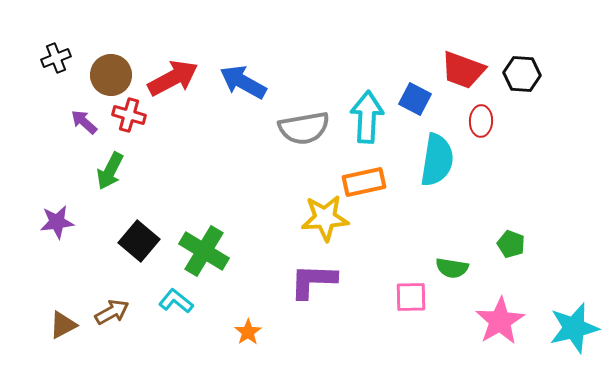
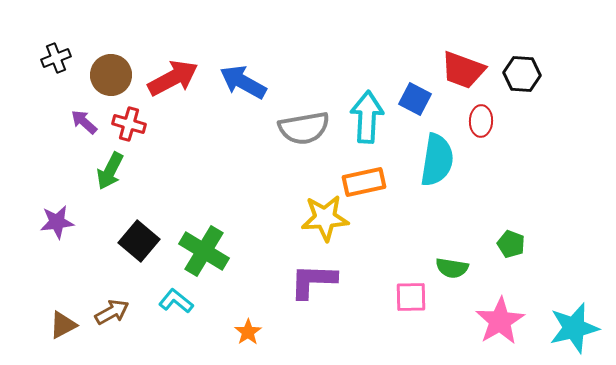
red cross: moved 9 px down
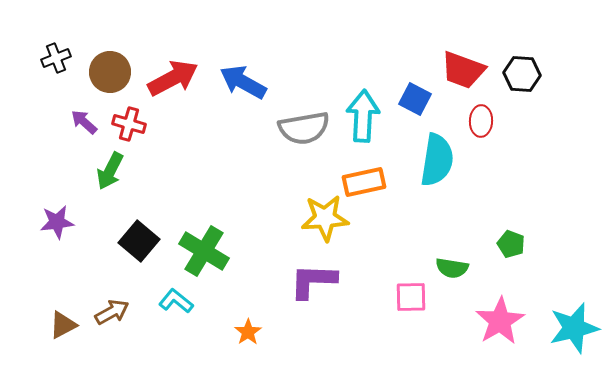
brown circle: moved 1 px left, 3 px up
cyan arrow: moved 4 px left, 1 px up
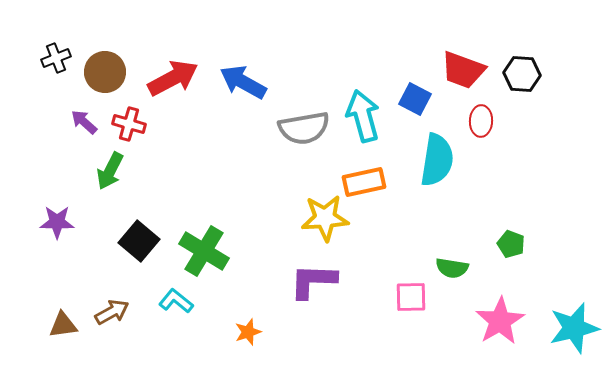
brown circle: moved 5 px left
cyan arrow: rotated 18 degrees counterclockwise
purple star: rotated 8 degrees clockwise
brown triangle: rotated 20 degrees clockwise
orange star: rotated 16 degrees clockwise
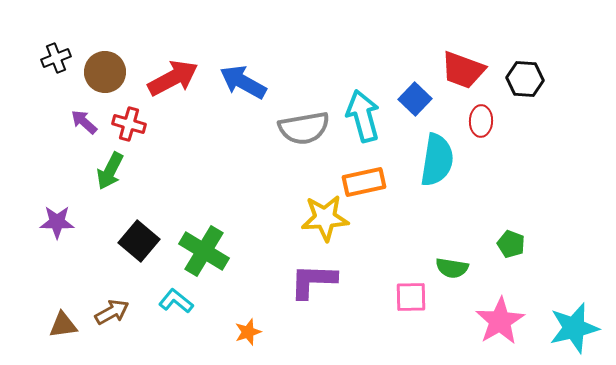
black hexagon: moved 3 px right, 5 px down
blue square: rotated 16 degrees clockwise
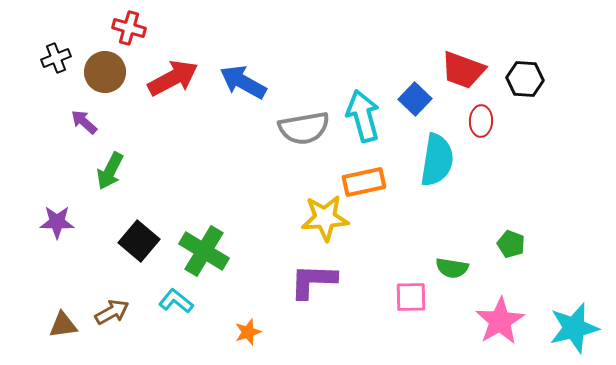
red cross: moved 96 px up
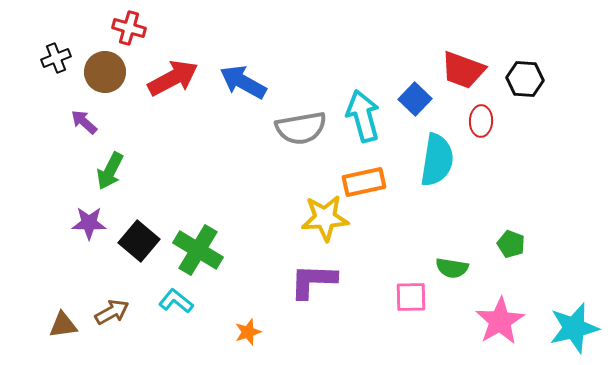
gray semicircle: moved 3 px left
purple star: moved 32 px right, 1 px down
green cross: moved 6 px left, 1 px up
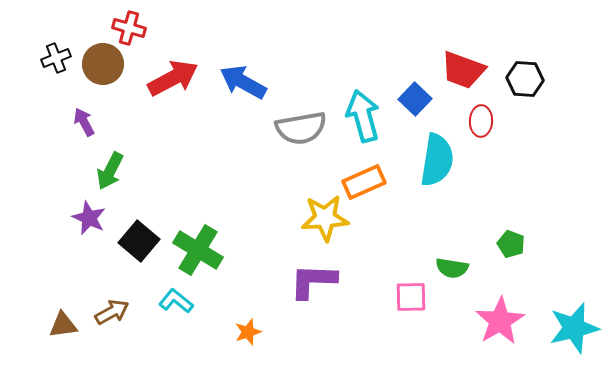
brown circle: moved 2 px left, 8 px up
purple arrow: rotated 20 degrees clockwise
orange rectangle: rotated 12 degrees counterclockwise
purple star: moved 5 px up; rotated 24 degrees clockwise
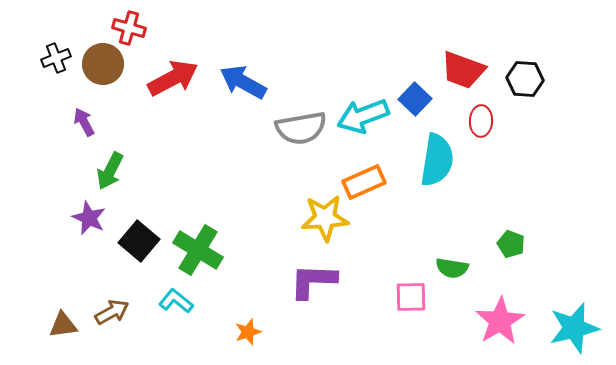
cyan arrow: rotated 96 degrees counterclockwise
